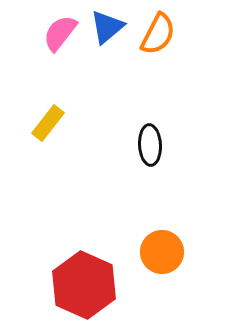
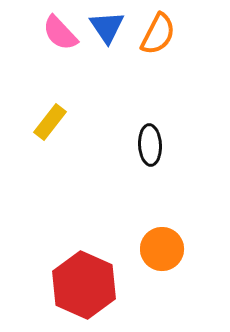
blue triangle: rotated 24 degrees counterclockwise
pink semicircle: rotated 81 degrees counterclockwise
yellow rectangle: moved 2 px right, 1 px up
orange circle: moved 3 px up
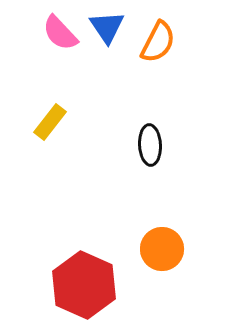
orange semicircle: moved 8 px down
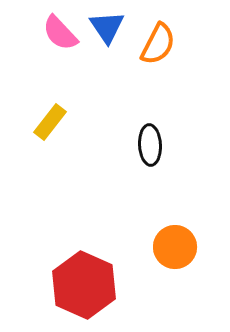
orange semicircle: moved 2 px down
orange circle: moved 13 px right, 2 px up
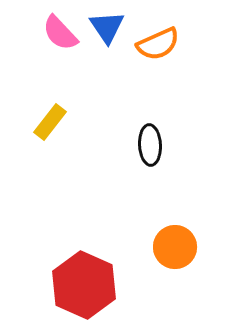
orange semicircle: rotated 39 degrees clockwise
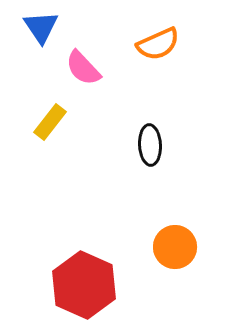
blue triangle: moved 66 px left
pink semicircle: moved 23 px right, 35 px down
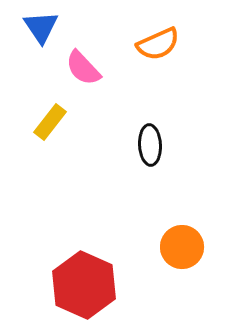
orange circle: moved 7 px right
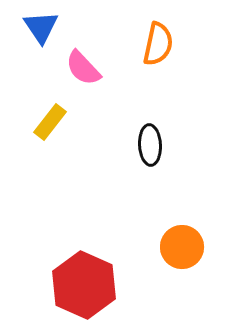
orange semicircle: rotated 54 degrees counterclockwise
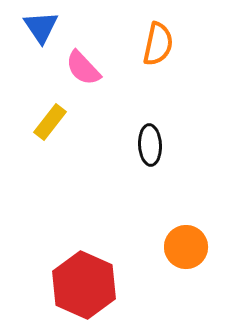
orange circle: moved 4 px right
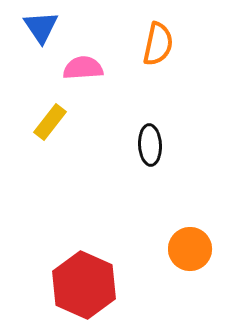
pink semicircle: rotated 129 degrees clockwise
orange circle: moved 4 px right, 2 px down
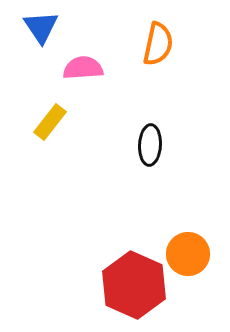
black ellipse: rotated 6 degrees clockwise
orange circle: moved 2 px left, 5 px down
red hexagon: moved 50 px right
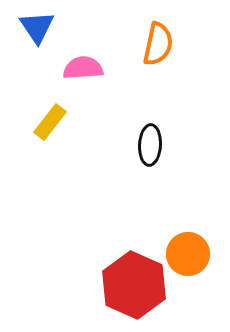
blue triangle: moved 4 px left
